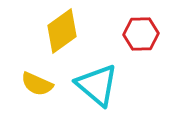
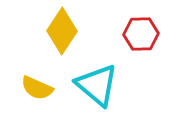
yellow diamond: rotated 21 degrees counterclockwise
yellow semicircle: moved 4 px down
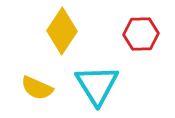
cyan triangle: rotated 18 degrees clockwise
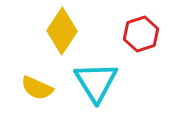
red hexagon: rotated 16 degrees counterclockwise
cyan triangle: moved 1 px left, 3 px up
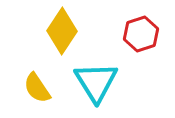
yellow semicircle: rotated 32 degrees clockwise
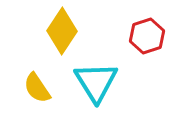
red hexagon: moved 6 px right, 2 px down
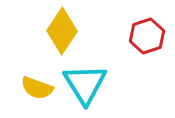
cyan triangle: moved 11 px left, 2 px down
yellow semicircle: rotated 36 degrees counterclockwise
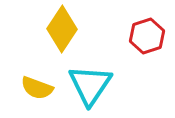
yellow diamond: moved 2 px up
cyan triangle: moved 5 px right, 1 px down; rotated 6 degrees clockwise
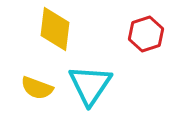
yellow diamond: moved 7 px left; rotated 27 degrees counterclockwise
red hexagon: moved 1 px left, 2 px up
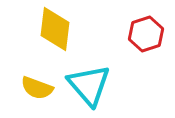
cyan triangle: moved 1 px left; rotated 15 degrees counterclockwise
